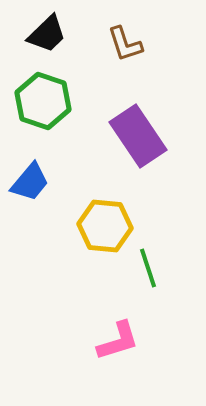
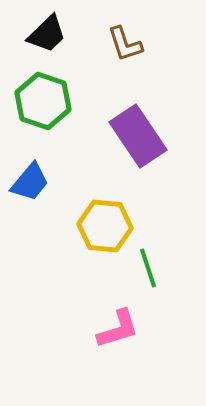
pink L-shape: moved 12 px up
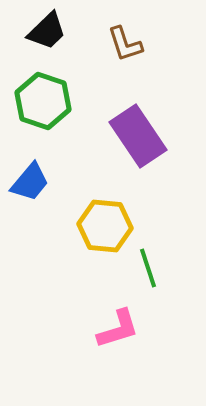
black trapezoid: moved 3 px up
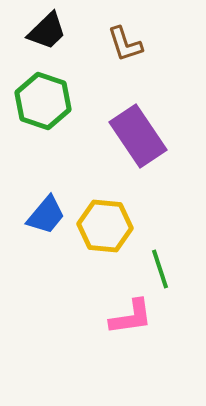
blue trapezoid: moved 16 px right, 33 px down
green line: moved 12 px right, 1 px down
pink L-shape: moved 13 px right, 12 px up; rotated 9 degrees clockwise
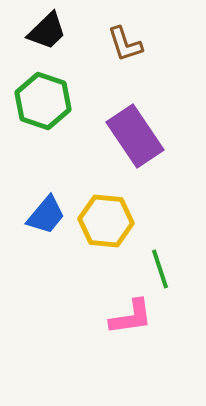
purple rectangle: moved 3 px left
yellow hexagon: moved 1 px right, 5 px up
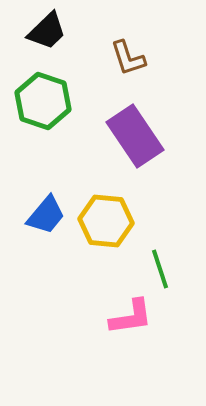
brown L-shape: moved 3 px right, 14 px down
